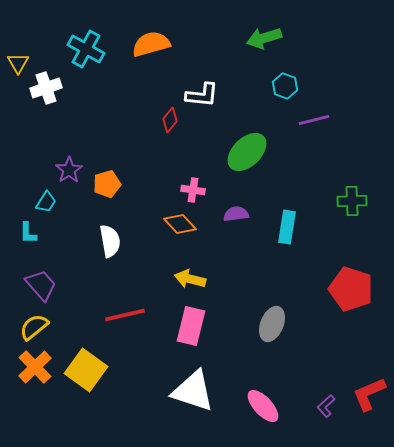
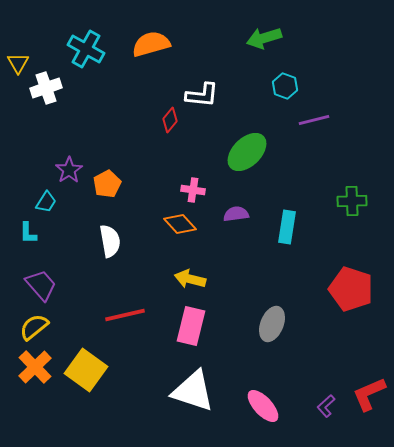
orange pentagon: rotated 12 degrees counterclockwise
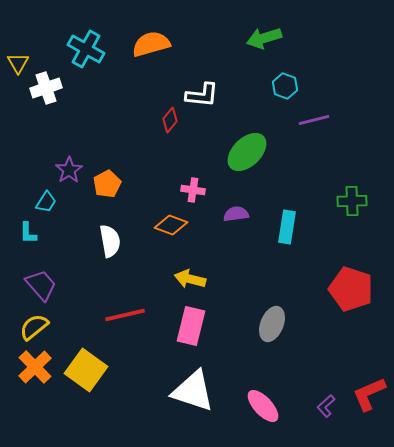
orange diamond: moved 9 px left, 1 px down; rotated 28 degrees counterclockwise
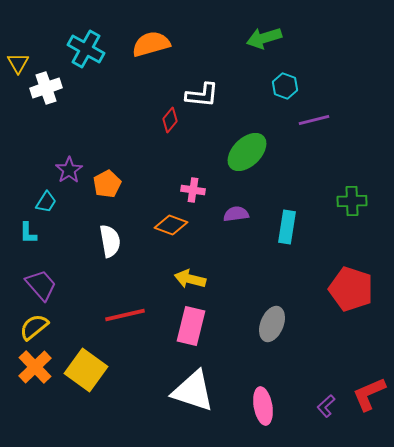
pink ellipse: rotated 33 degrees clockwise
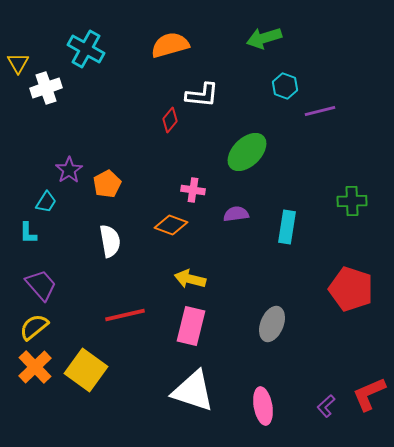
orange semicircle: moved 19 px right, 1 px down
purple line: moved 6 px right, 9 px up
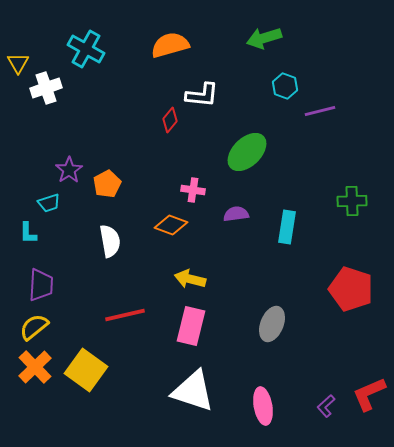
cyan trapezoid: moved 3 px right, 1 px down; rotated 40 degrees clockwise
purple trapezoid: rotated 44 degrees clockwise
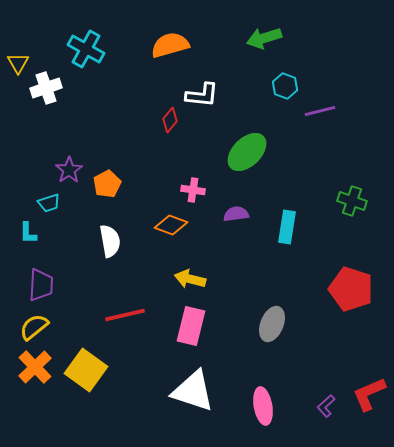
green cross: rotated 20 degrees clockwise
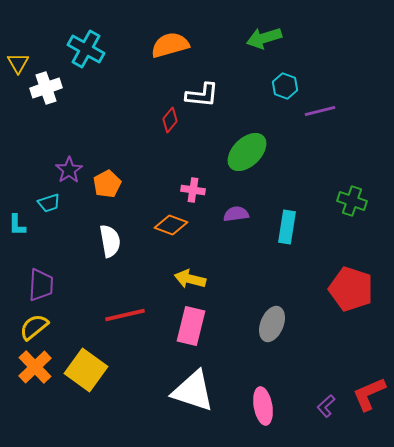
cyan L-shape: moved 11 px left, 8 px up
